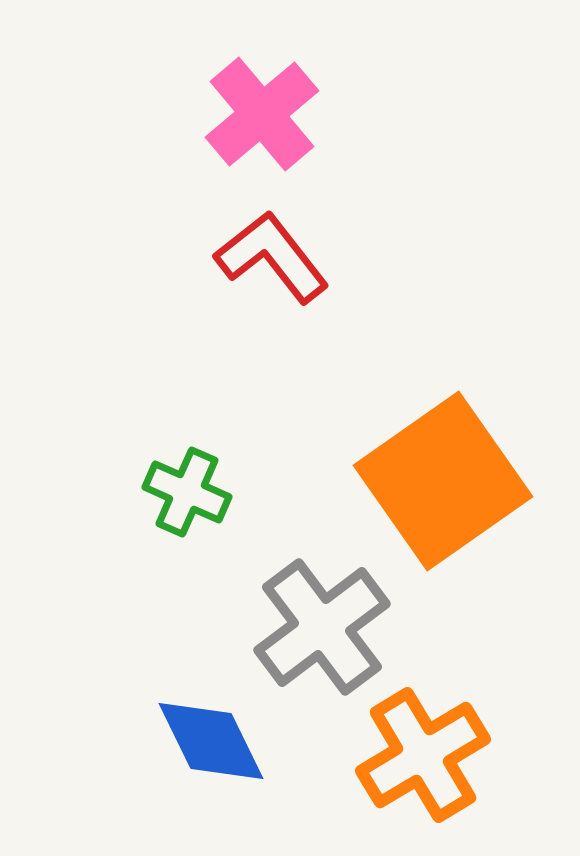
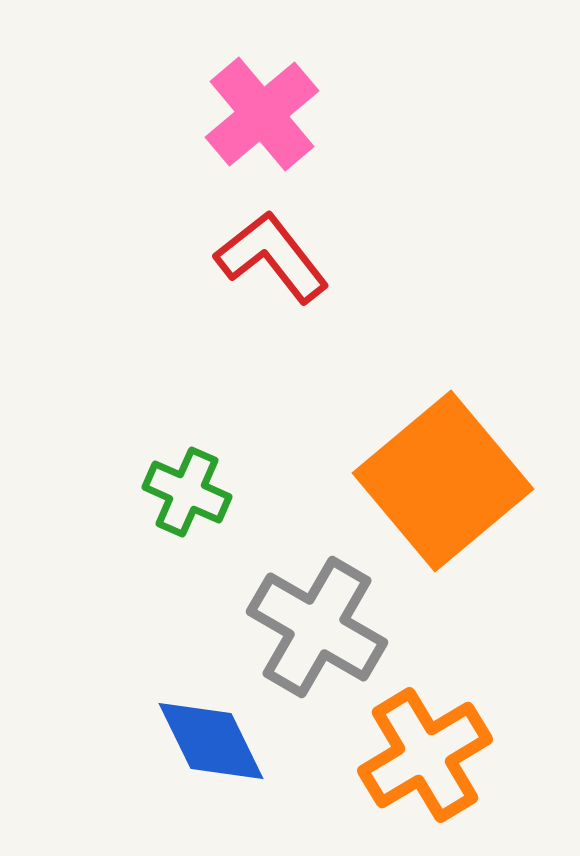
orange square: rotated 5 degrees counterclockwise
gray cross: moved 5 px left; rotated 23 degrees counterclockwise
orange cross: moved 2 px right
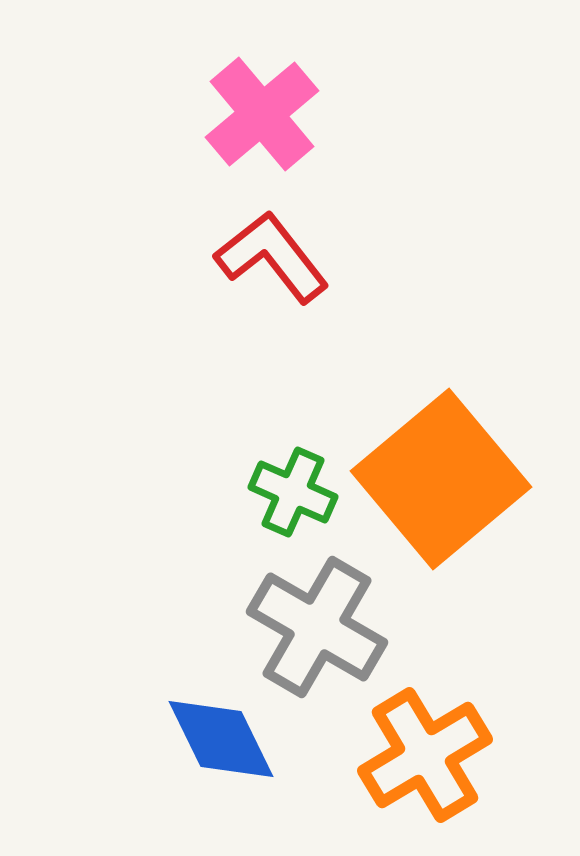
orange square: moved 2 px left, 2 px up
green cross: moved 106 px right
blue diamond: moved 10 px right, 2 px up
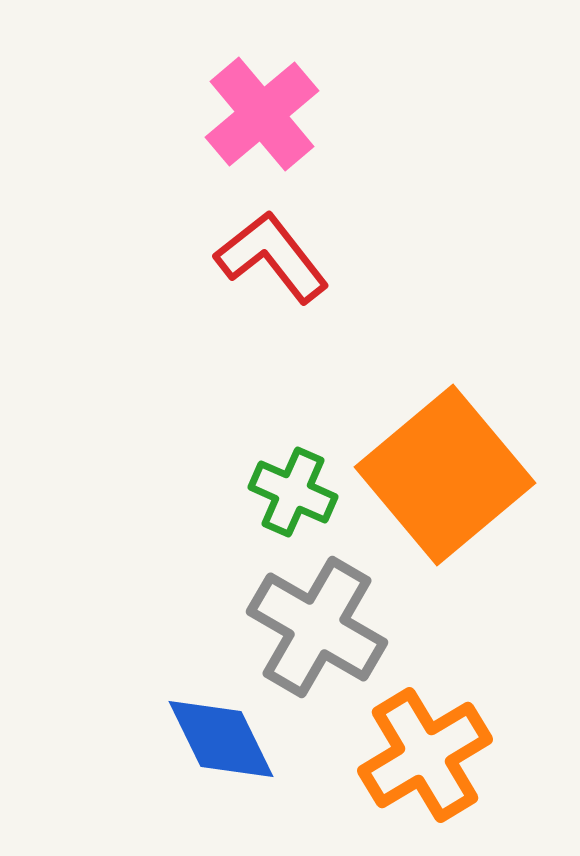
orange square: moved 4 px right, 4 px up
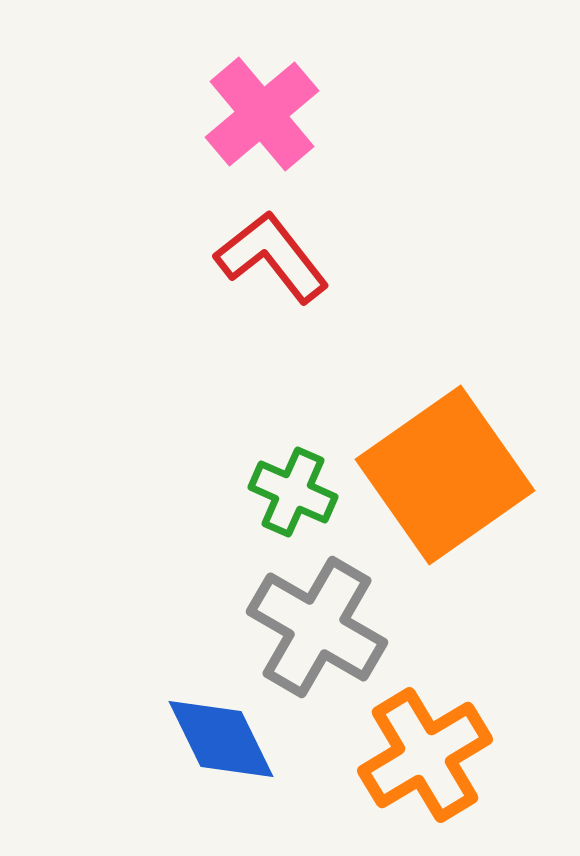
orange square: rotated 5 degrees clockwise
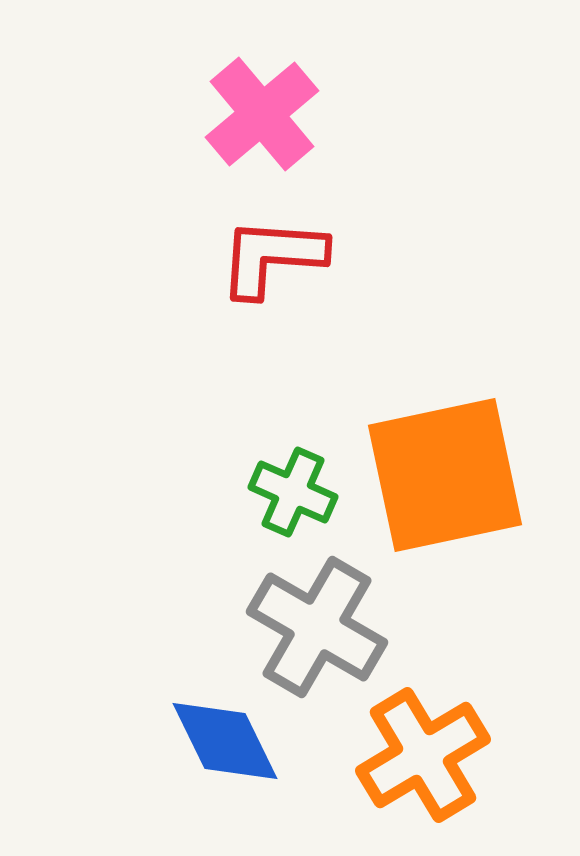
red L-shape: rotated 48 degrees counterclockwise
orange square: rotated 23 degrees clockwise
blue diamond: moved 4 px right, 2 px down
orange cross: moved 2 px left
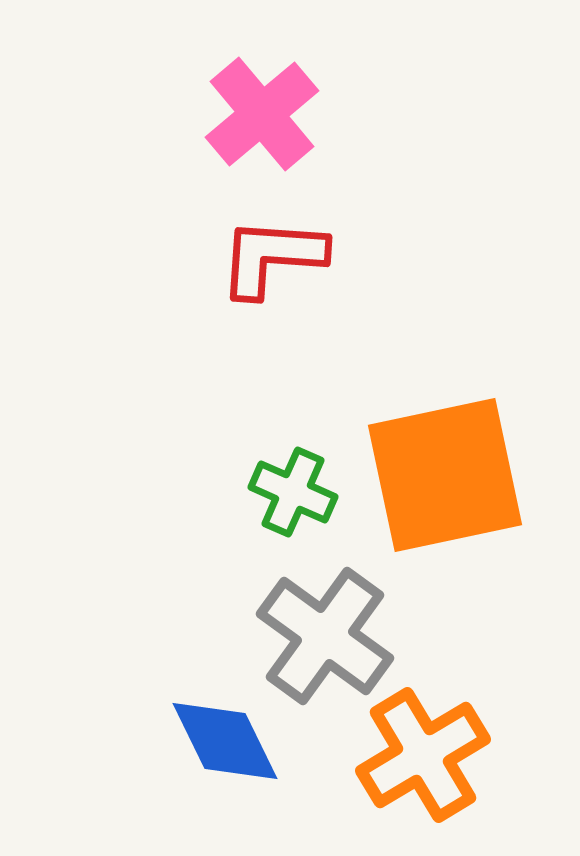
gray cross: moved 8 px right, 9 px down; rotated 6 degrees clockwise
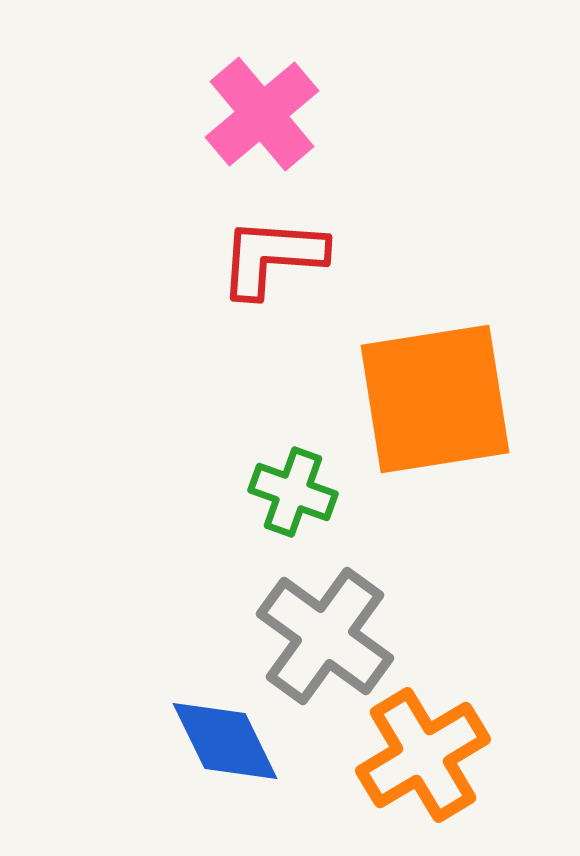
orange square: moved 10 px left, 76 px up; rotated 3 degrees clockwise
green cross: rotated 4 degrees counterclockwise
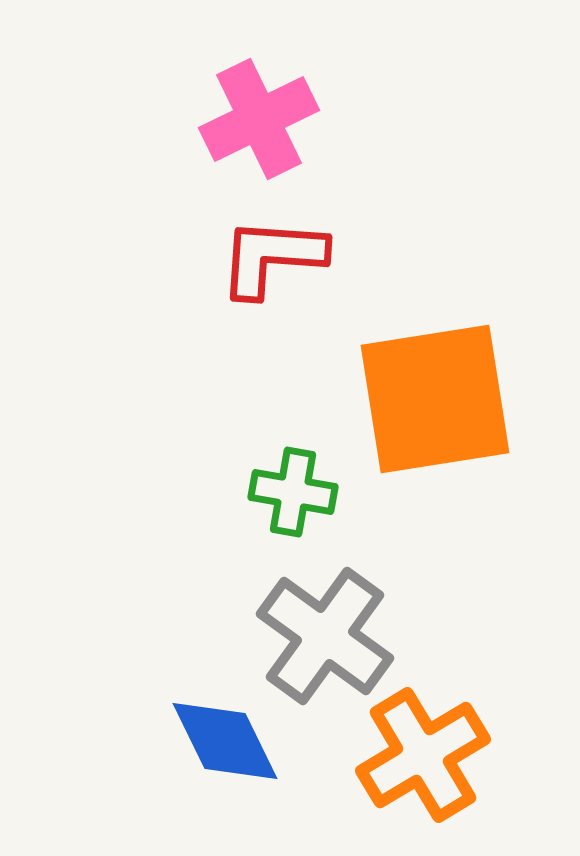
pink cross: moved 3 px left, 5 px down; rotated 14 degrees clockwise
green cross: rotated 10 degrees counterclockwise
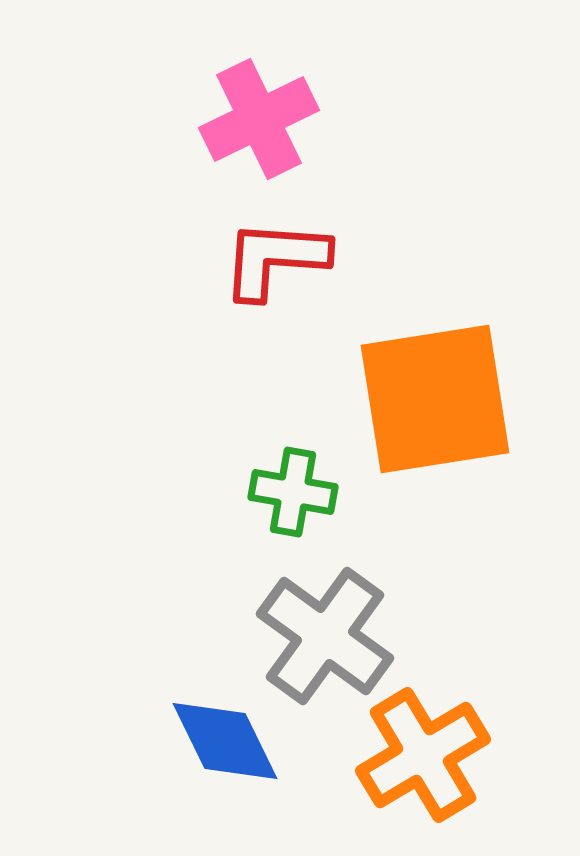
red L-shape: moved 3 px right, 2 px down
